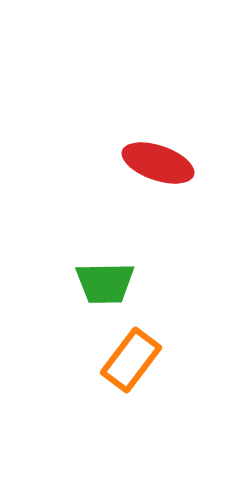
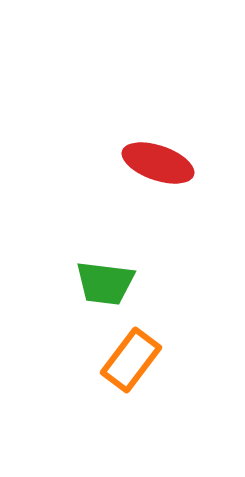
green trapezoid: rotated 8 degrees clockwise
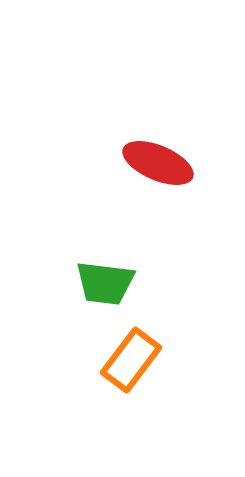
red ellipse: rotated 4 degrees clockwise
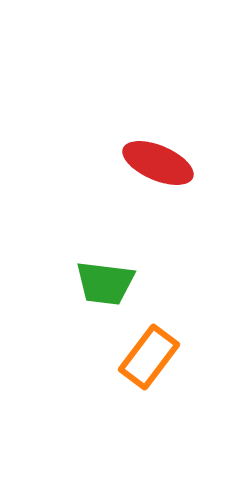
orange rectangle: moved 18 px right, 3 px up
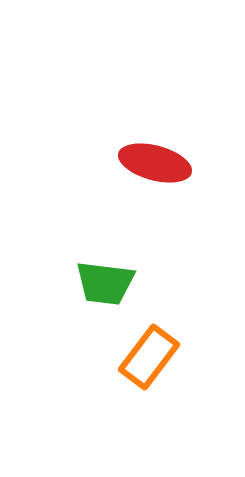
red ellipse: moved 3 px left; rotated 8 degrees counterclockwise
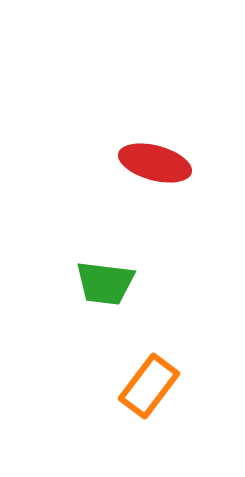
orange rectangle: moved 29 px down
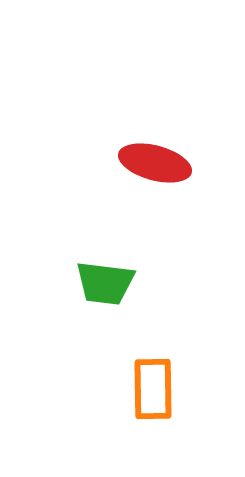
orange rectangle: moved 4 px right, 3 px down; rotated 38 degrees counterclockwise
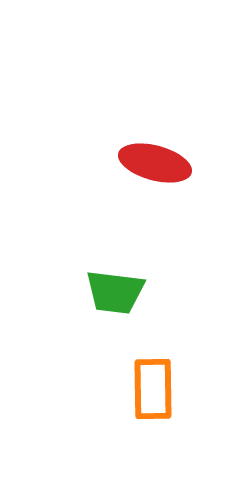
green trapezoid: moved 10 px right, 9 px down
